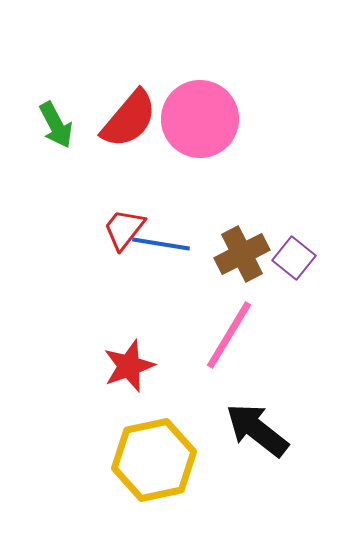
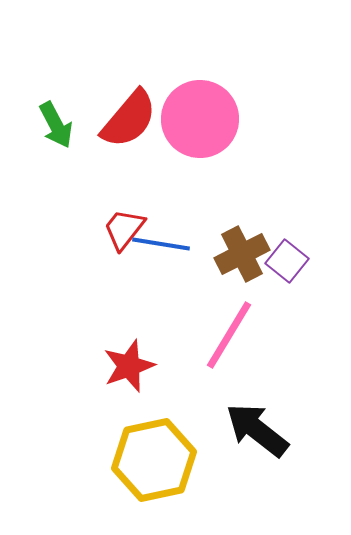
purple square: moved 7 px left, 3 px down
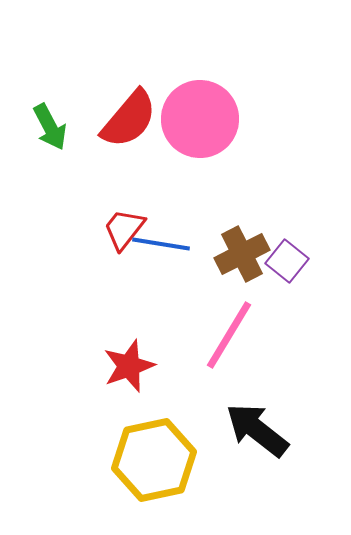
green arrow: moved 6 px left, 2 px down
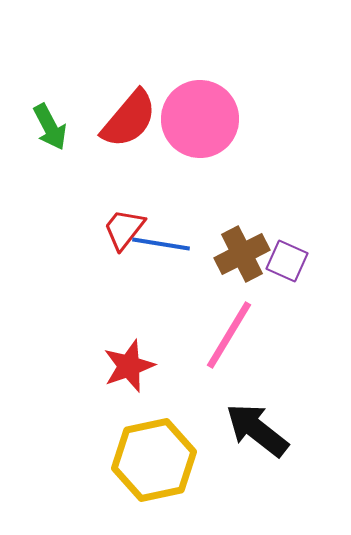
purple square: rotated 15 degrees counterclockwise
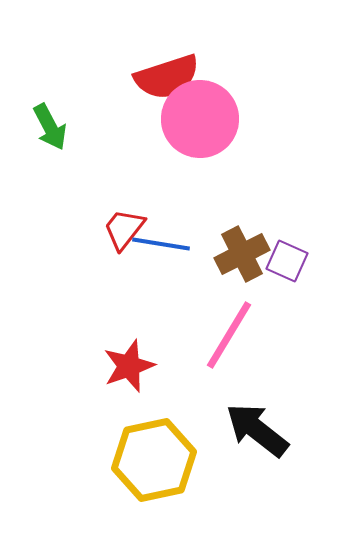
red semicircle: moved 38 px right, 42 px up; rotated 32 degrees clockwise
